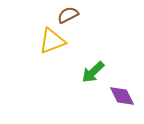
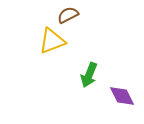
green arrow: moved 4 px left, 3 px down; rotated 25 degrees counterclockwise
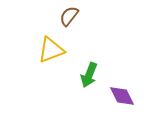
brown semicircle: moved 1 px right, 1 px down; rotated 25 degrees counterclockwise
yellow triangle: moved 1 px left, 9 px down
